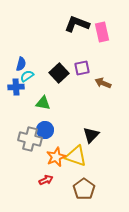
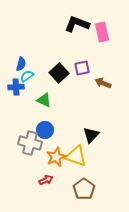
green triangle: moved 1 px right, 3 px up; rotated 14 degrees clockwise
gray cross: moved 4 px down
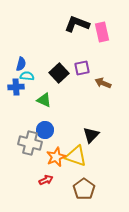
cyan semicircle: rotated 40 degrees clockwise
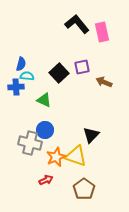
black L-shape: rotated 30 degrees clockwise
purple square: moved 1 px up
brown arrow: moved 1 px right, 1 px up
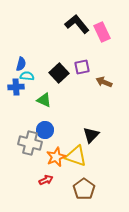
pink rectangle: rotated 12 degrees counterclockwise
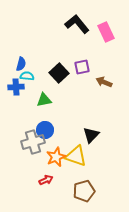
pink rectangle: moved 4 px right
green triangle: rotated 35 degrees counterclockwise
gray cross: moved 3 px right, 1 px up; rotated 30 degrees counterclockwise
brown pentagon: moved 2 px down; rotated 20 degrees clockwise
